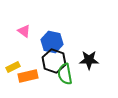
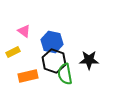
yellow rectangle: moved 15 px up
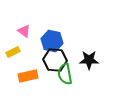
blue hexagon: moved 1 px up
black hexagon: moved 1 px right, 1 px up; rotated 15 degrees counterclockwise
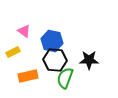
green semicircle: moved 4 px down; rotated 30 degrees clockwise
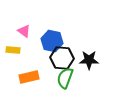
yellow rectangle: moved 2 px up; rotated 32 degrees clockwise
black hexagon: moved 7 px right, 2 px up
orange rectangle: moved 1 px right, 1 px down
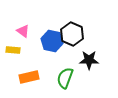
pink triangle: moved 1 px left
black hexagon: moved 10 px right, 24 px up; rotated 20 degrees clockwise
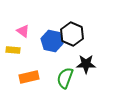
black star: moved 3 px left, 4 px down
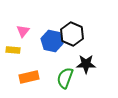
pink triangle: rotated 32 degrees clockwise
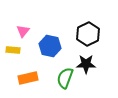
black hexagon: moved 16 px right; rotated 10 degrees clockwise
blue hexagon: moved 2 px left, 5 px down
orange rectangle: moved 1 px left, 1 px down
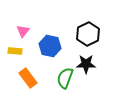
yellow rectangle: moved 2 px right, 1 px down
orange rectangle: rotated 66 degrees clockwise
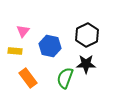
black hexagon: moved 1 px left, 1 px down
